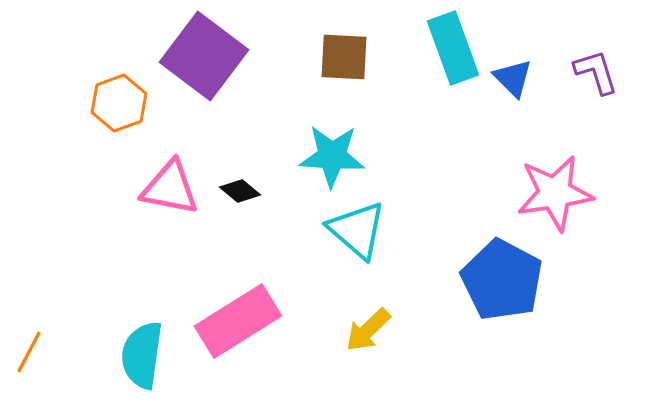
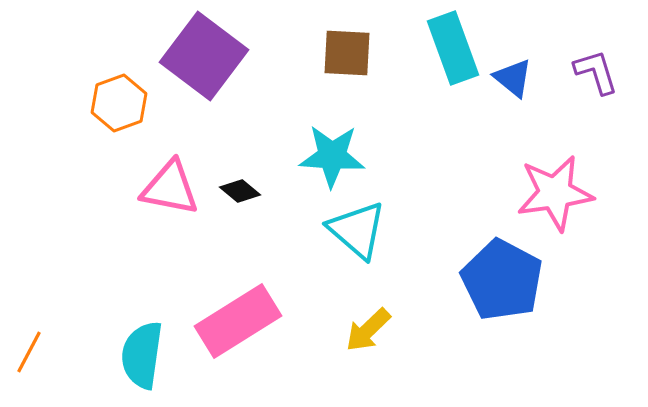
brown square: moved 3 px right, 4 px up
blue triangle: rotated 6 degrees counterclockwise
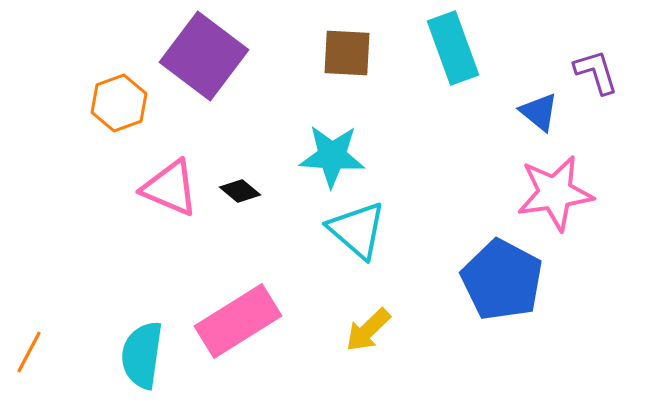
blue triangle: moved 26 px right, 34 px down
pink triangle: rotated 12 degrees clockwise
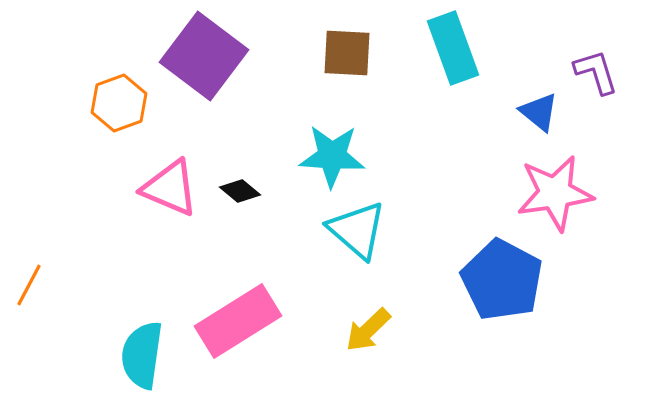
orange line: moved 67 px up
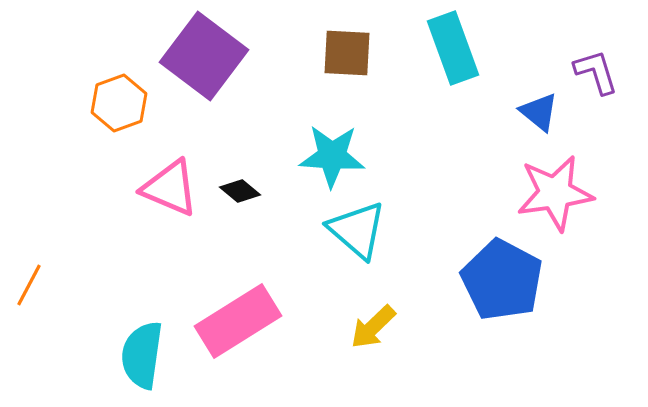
yellow arrow: moved 5 px right, 3 px up
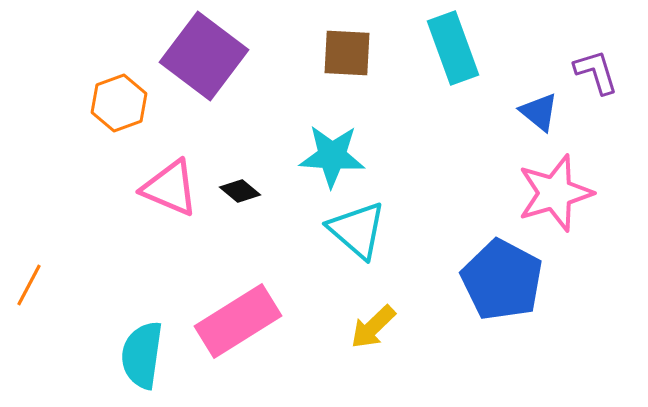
pink star: rotated 8 degrees counterclockwise
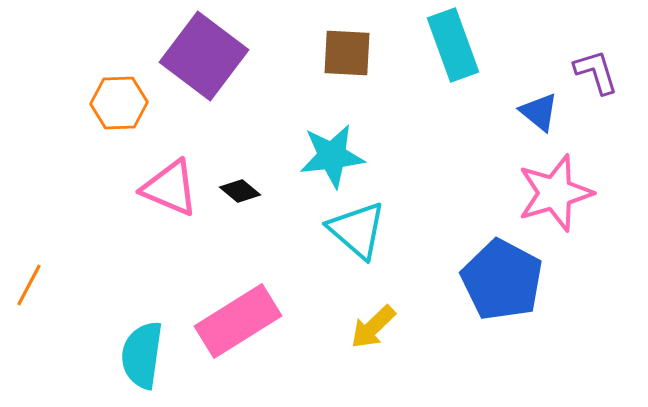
cyan rectangle: moved 3 px up
orange hexagon: rotated 18 degrees clockwise
cyan star: rotated 10 degrees counterclockwise
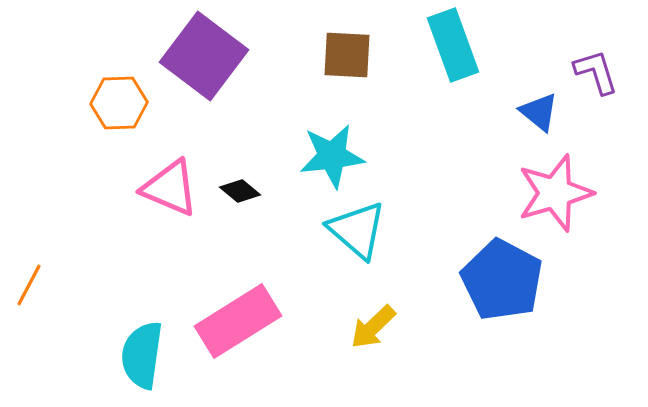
brown square: moved 2 px down
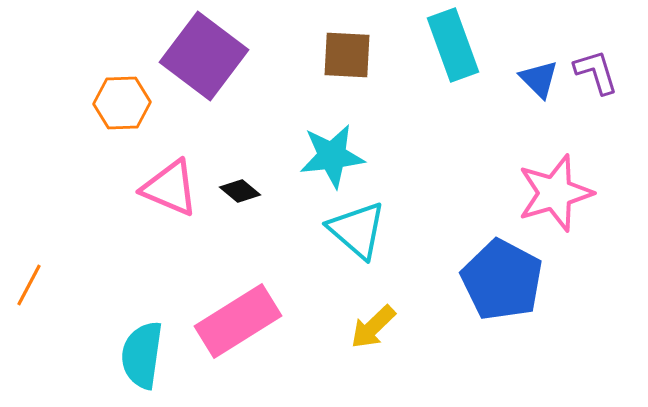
orange hexagon: moved 3 px right
blue triangle: moved 33 px up; rotated 6 degrees clockwise
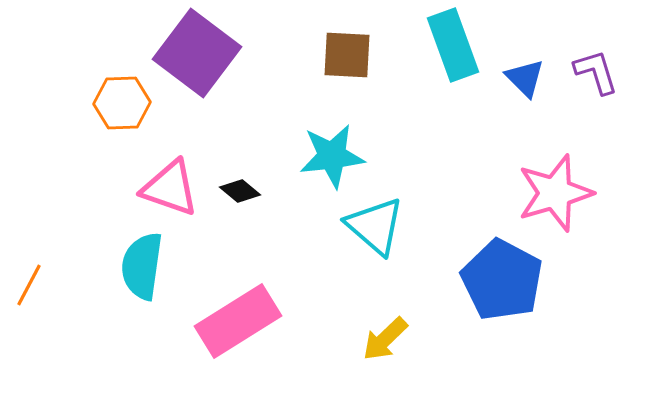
purple square: moved 7 px left, 3 px up
blue triangle: moved 14 px left, 1 px up
pink triangle: rotated 4 degrees counterclockwise
cyan triangle: moved 18 px right, 4 px up
yellow arrow: moved 12 px right, 12 px down
cyan semicircle: moved 89 px up
